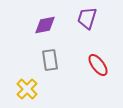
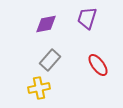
purple diamond: moved 1 px right, 1 px up
gray rectangle: rotated 50 degrees clockwise
yellow cross: moved 12 px right, 1 px up; rotated 35 degrees clockwise
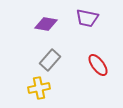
purple trapezoid: rotated 95 degrees counterclockwise
purple diamond: rotated 20 degrees clockwise
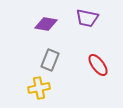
gray rectangle: rotated 20 degrees counterclockwise
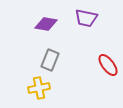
purple trapezoid: moved 1 px left
red ellipse: moved 10 px right
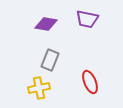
purple trapezoid: moved 1 px right, 1 px down
red ellipse: moved 18 px left, 17 px down; rotated 15 degrees clockwise
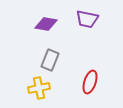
red ellipse: rotated 40 degrees clockwise
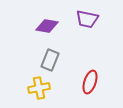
purple diamond: moved 1 px right, 2 px down
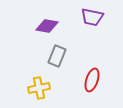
purple trapezoid: moved 5 px right, 2 px up
gray rectangle: moved 7 px right, 4 px up
red ellipse: moved 2 px right, 2 px up
